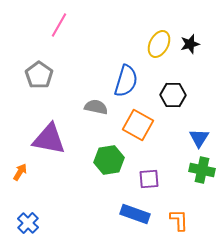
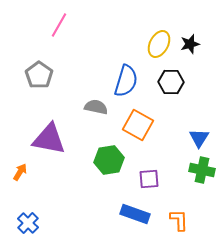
black hexagon: moved 2 px left, 13 px up
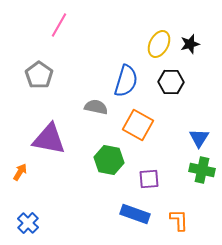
green hexagon: rotated 20 degrees clockwise
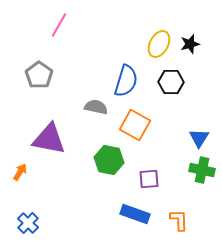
orange square: moved 3 px left
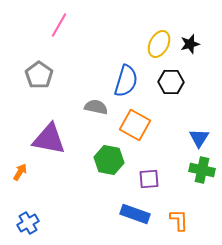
blue cross: rotated 15 degrees clockwise
